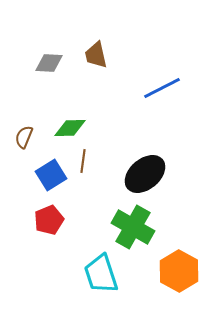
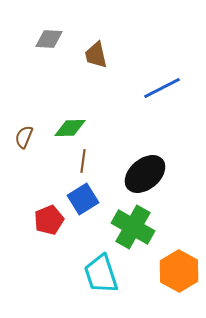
gray diamond: moved 24 px up
blue square: moved 32 px right, 24 px down
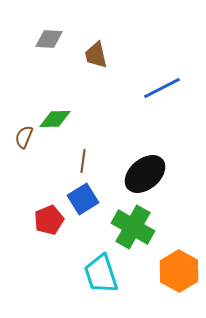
green diamond: moved 15 px left, 9 px up
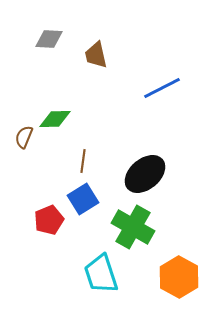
orange hexagon: moved 6 px down
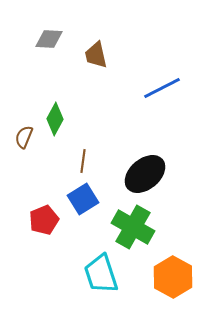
green diamond: rotated 60 degrees counterclockwise
red pentagon: moved 5 px left
orange hexagon: moved 6 px left
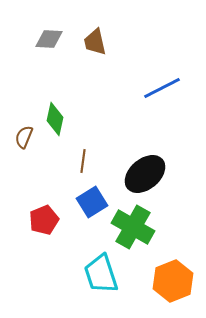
brown trapezoid: moved 1 px left, 13 px up
green diamond: rotated 16 degrees counterclockwise
blue square: moved 9 px right, 3 px down
orange hexagon: moved 4 px down; rotated 9 degrees clockwise
